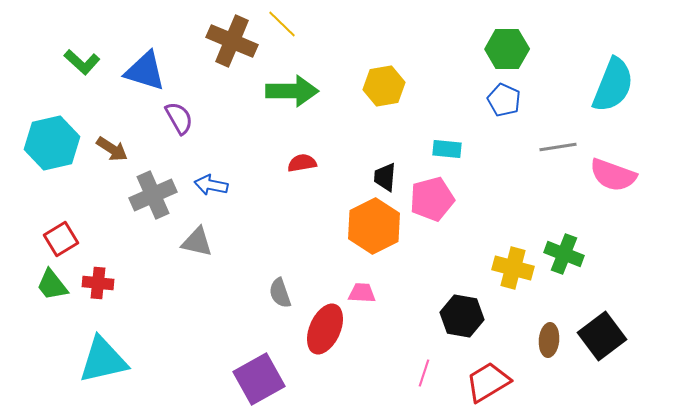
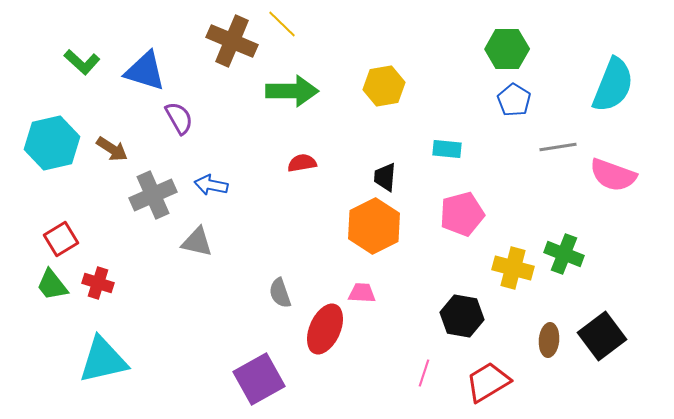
blue pentagon: moved 10 px right; rotated 8 degrees clockwise
pink pentagon: moved 30 px right, 15 px down
red cross: rotated 12 degrees clockwise
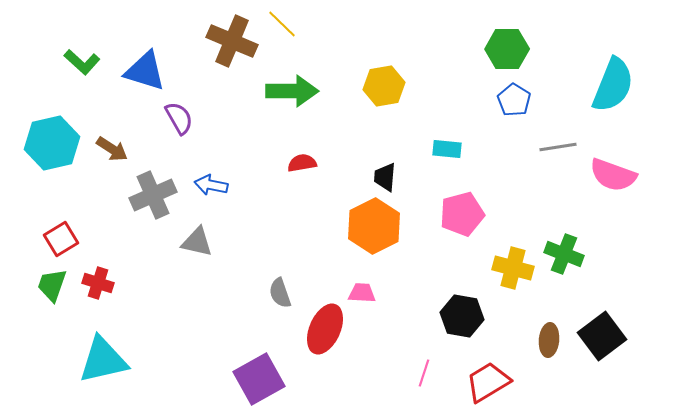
green trapezoid: rotated 57 degrees clockwise
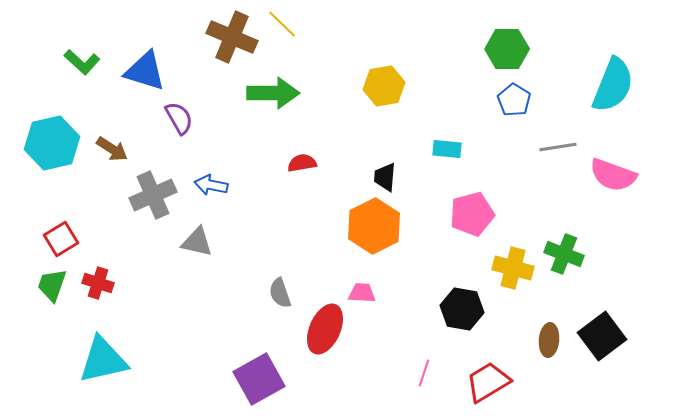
brown cross: moved 4 px up
green arrow: moved 19 px left, 2 px down
pink pentagon: moved 10 px right
black hexagon: moved 7 px up
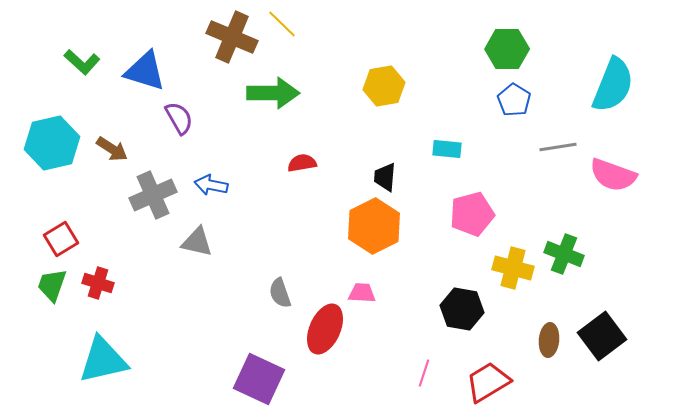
purple square: rotated 36 degrees counterclockwise
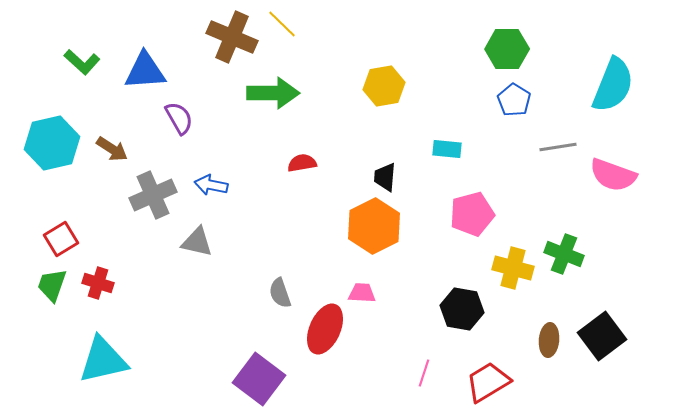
blue triangle: rotated 21 degrees counterclockwise
purple square: rotated 12 degrees clockwise
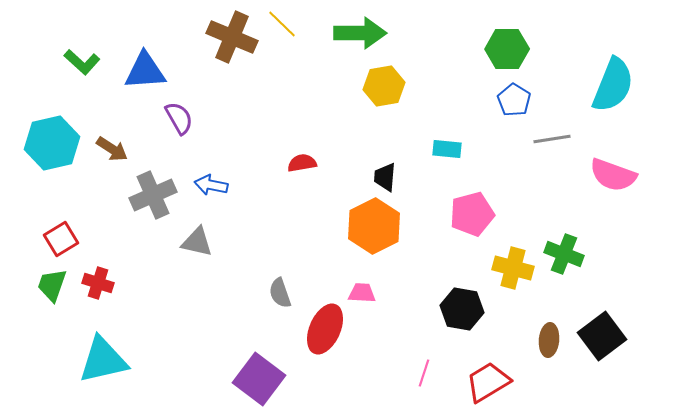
green arrow: moved 87 px right, 60 px up
gray line: moved 6 px left, 8 px up
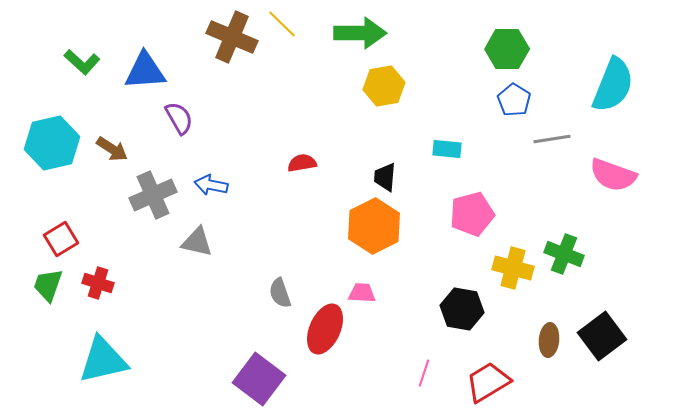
green trapezoid: moved 4 px left
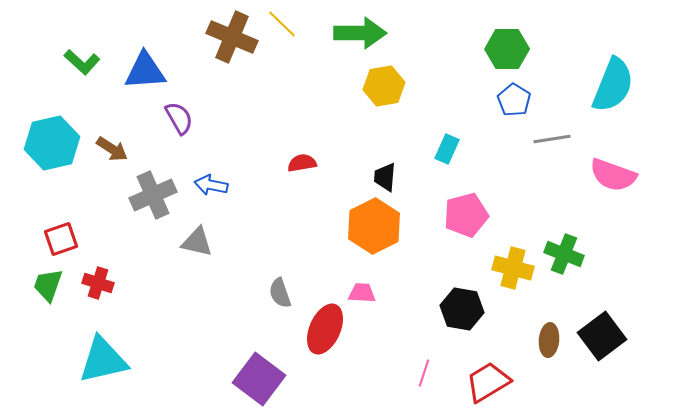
cyan rectangle: rotated 72 degrees counterclockwise
pink pentagon: moved 6 px left, 1 px down
red square: rotated 12 degrees clockwise
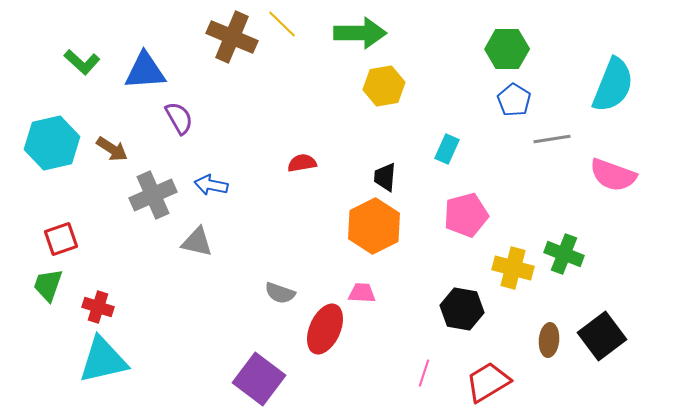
red cross: moved 24 px down
gray semicircle: rotated 52 degrees counterclockwise
